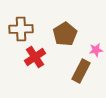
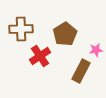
red cross: moved 5 px right, 1 px up
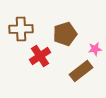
brown pentagon: rotated 15 degrees clockwise
pink star: moved 1 px left, 1 px up
brown rectangle: rotated 25 degrees clockwise
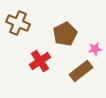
brown cross: moved 3 px left, 6 px up; rotated 25 degrees clockwise
brown pentagon: rotated 10 degrees counterclockwise
red cross: moved 5 px down
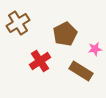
brown cross: rotated 35 degrees clockwise
brown rectangle: rotated 70 degrees clockwise
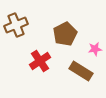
brown cross: moved 2 px left, 2 px down; rotated 10 degrees clockwise
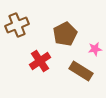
brown cross: moved 1 px right
